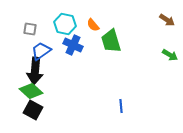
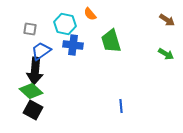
orange semicircle: moved 3 px left, 11 px up
blue cross: rotated 18 degrees counterclockwise
green arrow: moved 4 px left, 1 px up
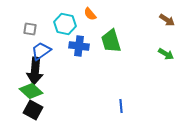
blue cross: moved 6 px right, 1 px down
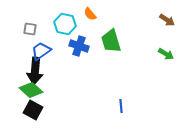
blue cross: rotated 12 degrees clockwise
green diamond: moved 1 px up
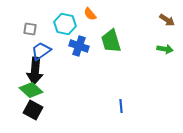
green arrow: moved 1 px left, 5 px up; rotated 21 degrees counterclockwise
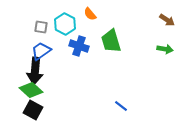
cyan hexagon: rotated 15 degrees clockwise
gray square: moved 11 px right, 2 px up
blue line: rotated 48 degrees counterclockwise
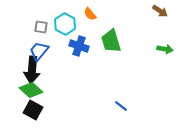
brown arrow: moved 7 px left, 9 px up
blue trapezoid: moved 2 px left; rotated 15 degrees counterclockwise
black arrow: moved 3 px left, 1 px up
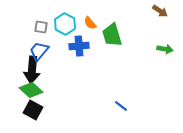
orange semicircle: moved 9 px down
green trapezoid: moved 1 px right, 6 px up
blue cross: rotated 24 degrees counterclockwise
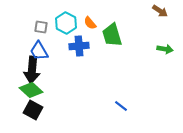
cyan hexagon: moved 1 px right, 1 px up
blue trapezoid: rotated 70 degrees counterclockwise
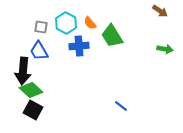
green trapezoid: moved 1 px down; rotated 15 degrees counterclockwise
black arrow: moved 9 px left, 1 px down
